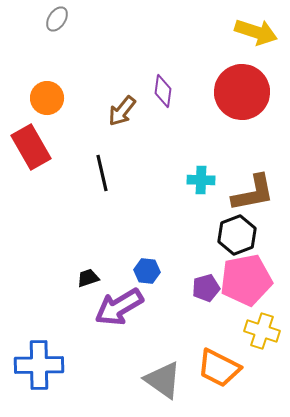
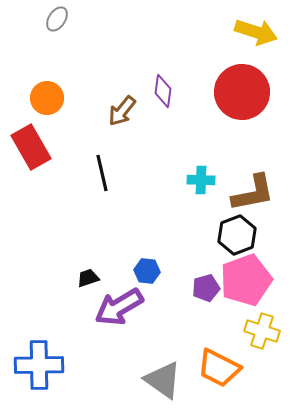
pink pentagon: rotated 9 degrees counterclockwise
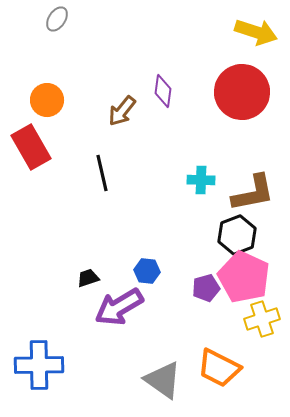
orange circle: moved 2 px down
pink pentagon: moved 2 px left, 3 px up; rotated 27 degrees counterclockwise
yellow cross: moved 12 px up; rotated 36 degrees counterclockwise
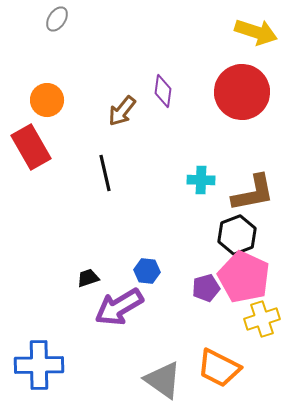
black line: moved 3 px right
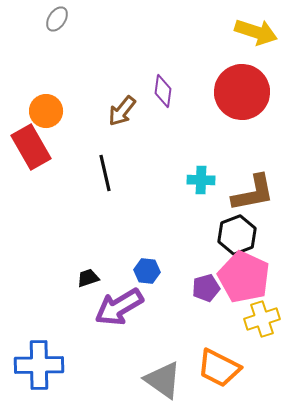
orange circle: moved 1 px left, 11 px down
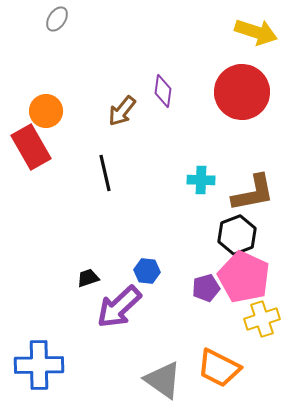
purple arrow: rotated 12 degrees counterclockwise
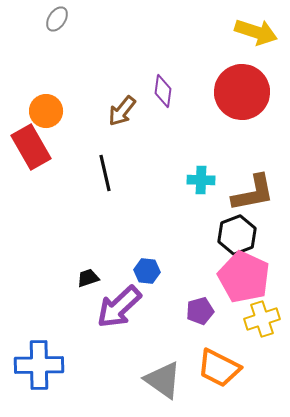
purple pentagon: moved 6 px left, 23 px down
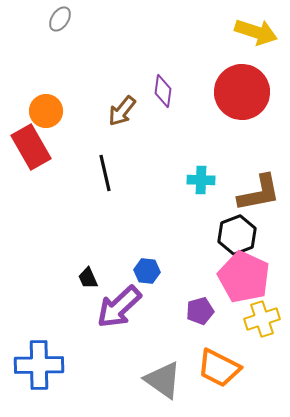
gray ellipse: moved 3 px right
brown L-shape: moved 6 px right
black trapezoid: rotated 95 degrees counterclockwise
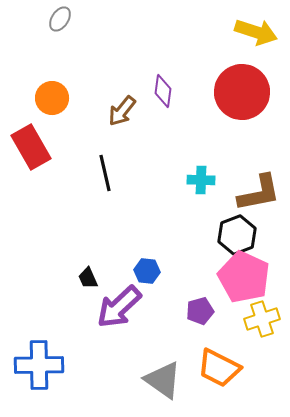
orange circle: moved 6 px right, 13 px up
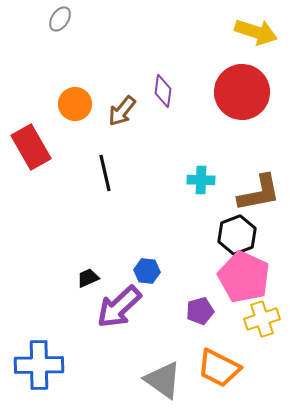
orange circle: moved 23 px right, 6 px down
black trapezoid: rotated 90 degrees clockwise
